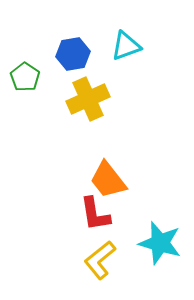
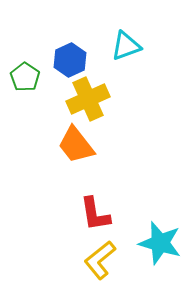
blue hexagon: moved 3 px left, 6 px down; rotated 16 degrees counterclockwise
orange trapezoid: moved 32 px left, 35 px up
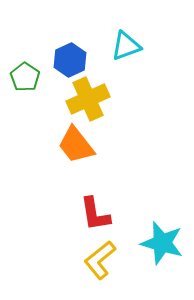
cyan star: moved 2 px right
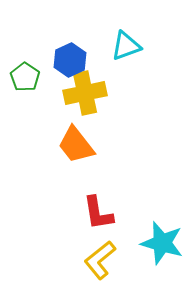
yellow cross: moved 3 px left, 6 px up; rotated 12 degrees clockwise
red L-shape: moved 3 px right, 1 px up
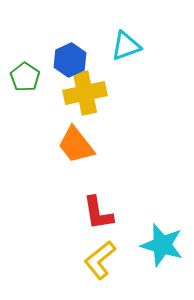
cyan star: moved 2 px down
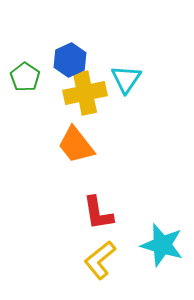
cyan triangle: moved 33 px down; rotated 36 degrees counterclockwise
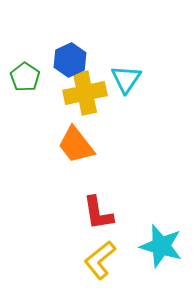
cyan star: moved 1 px left, 1 px down
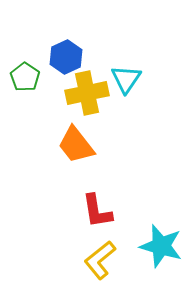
blue hexagon: moved 4 px left, 3 px up
yellow cross: moved 2 px right
red L-shape: moved 1 px left, 2 px up
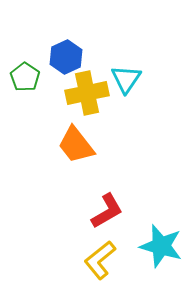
red L-shape: moved 10 px right; rotated 111 degrees counterclockwise
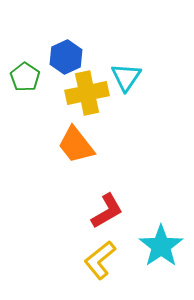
cyan triangle: moved 2 px up
cyan star: rotated 21 degrees clockwise
